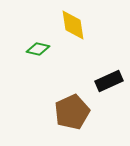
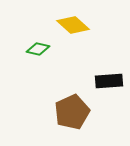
yellow diamond: rotated 40 degrees counterclockwise
black rectangle: rotated 20 degrees clockwise
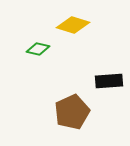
yellow diamond: rotated 24 degrees counterclockwise
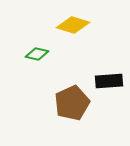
green diamond: moved 1 px left, 5 px down
brown pentagon: moved 9 px up
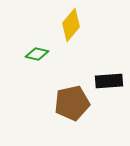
yellow diamond: moved 2 px left; rotated 68 degrees counterclockwise
brown pentagon: rotated 12 degrees clockwise
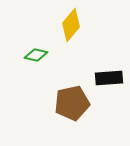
green diamond: moved 1 px left, 1 px down
black rectangle: moved 3 px up
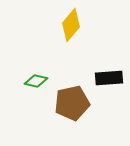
green diamond: moved 26 px down
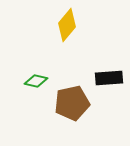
yellow diamond: moved 4 px left
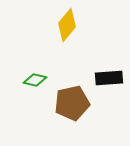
green diamond: moved 1 px left, 1 px up
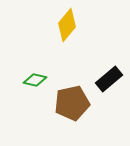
black rectangle: moved 1 px down; rotated 36 degrees counterclockwise
